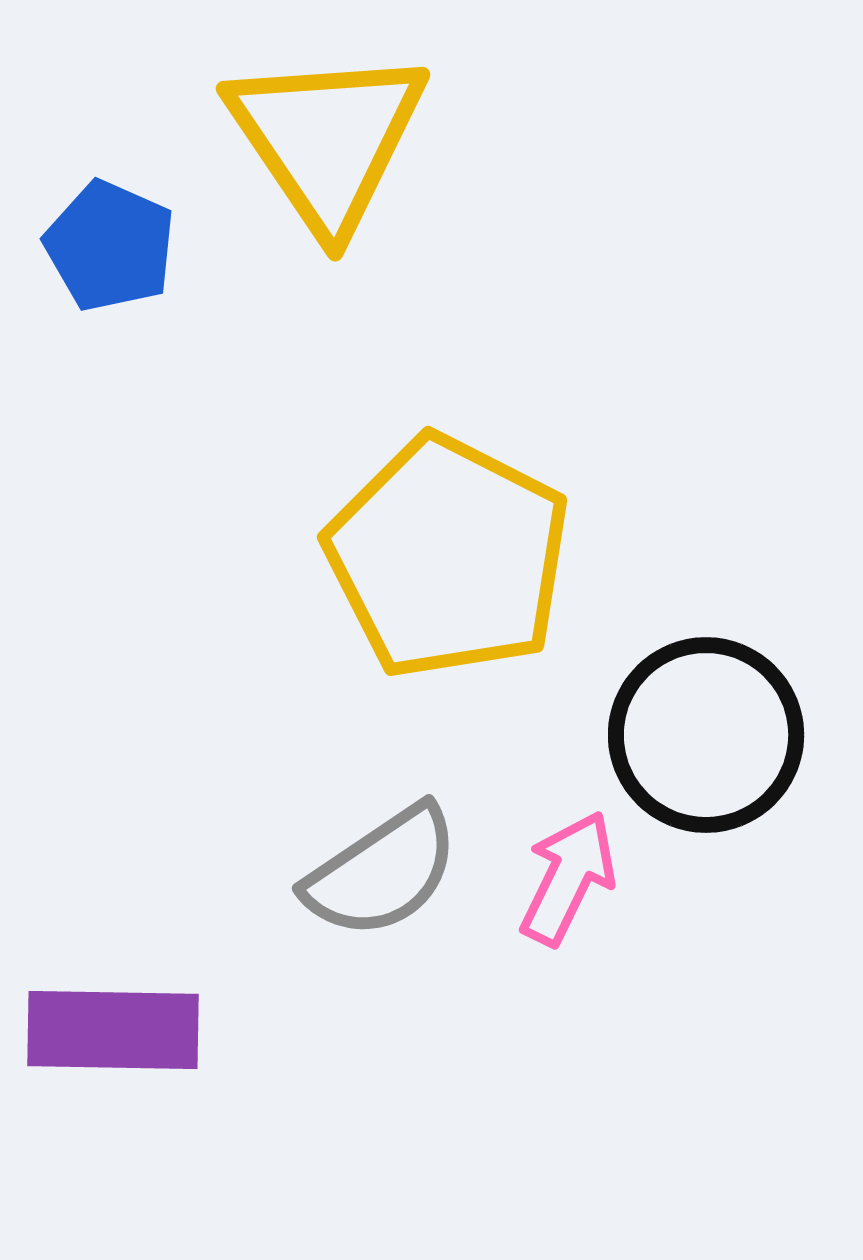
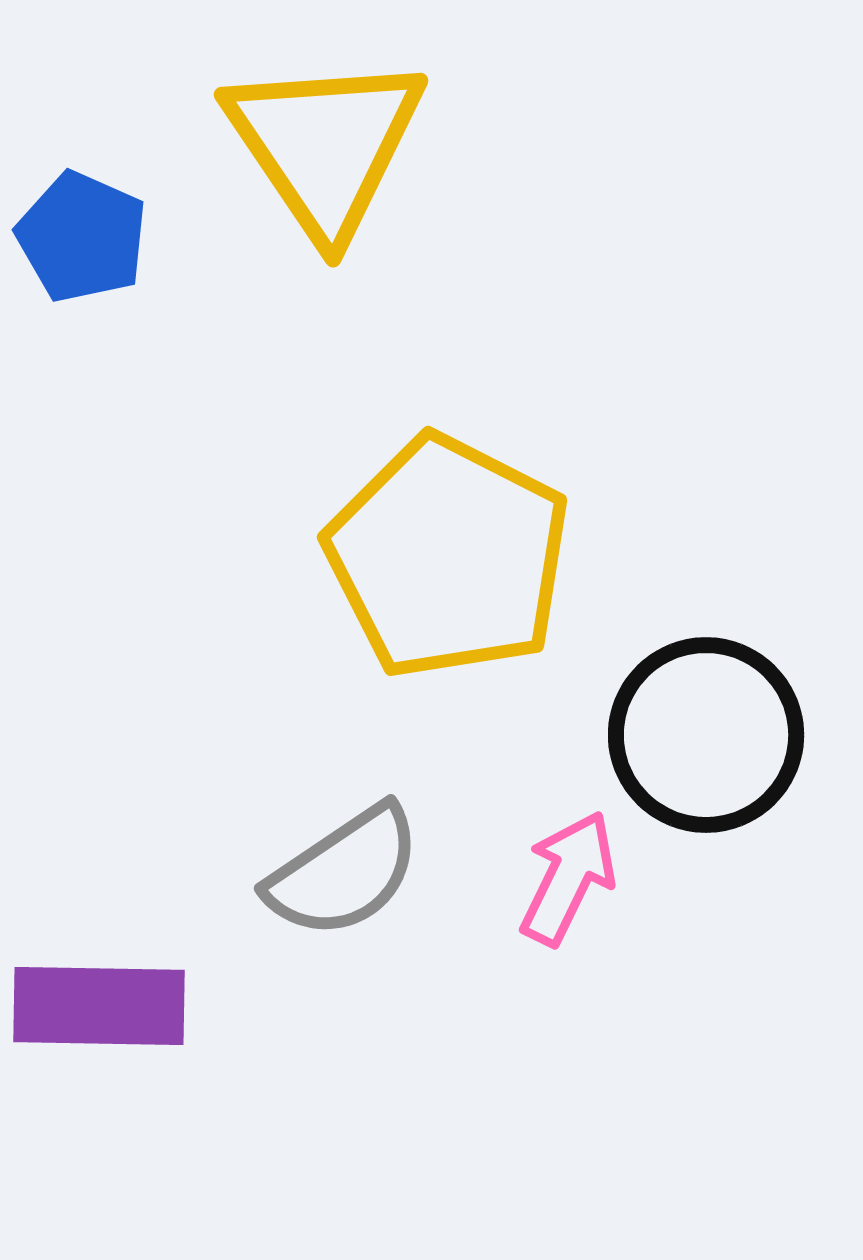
yellow triangle: moved 2 px left, 6 px down
blue pentagon: moved 28 px left, 9 px up
gray semicircle: moved 38 px left
purple rectangle: moved 14 px left, 24 px up
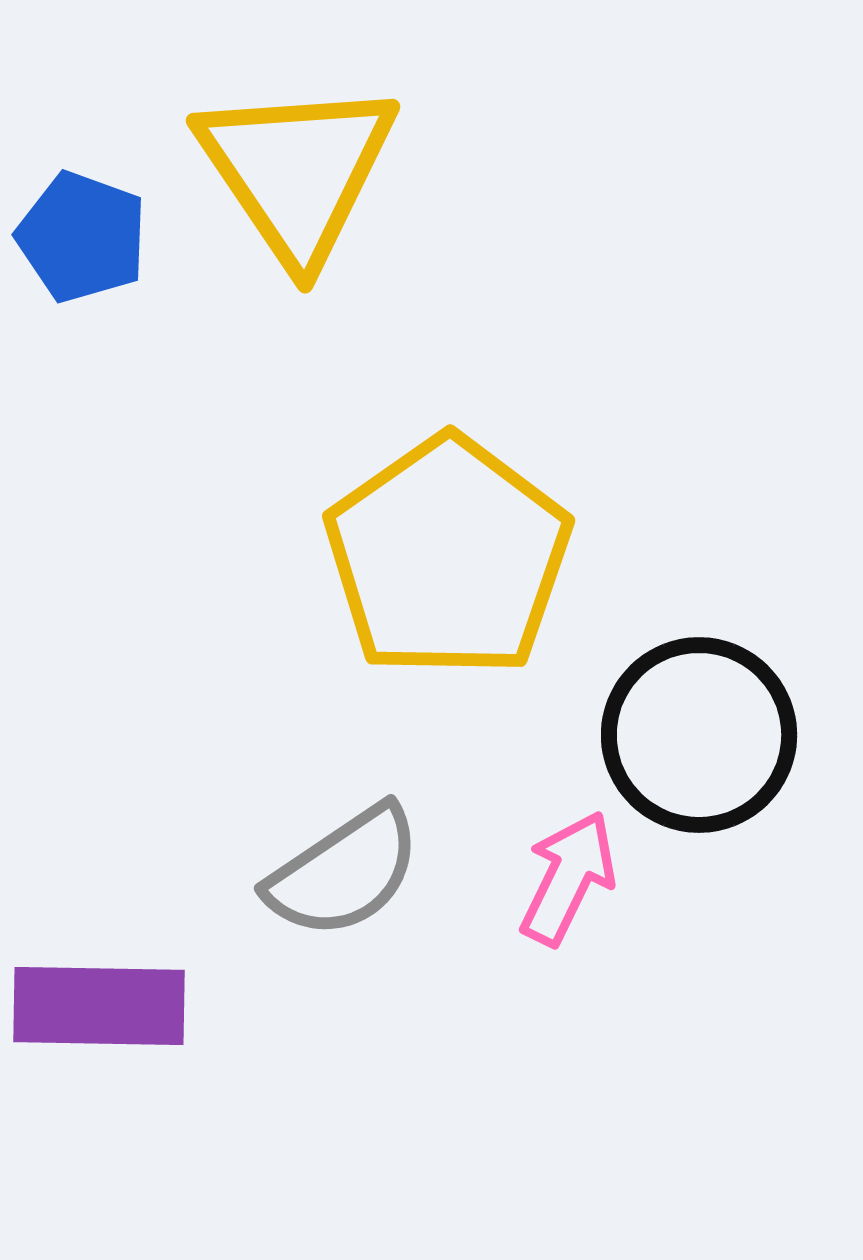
yellow triangle: moved 28 px left, 26 px down
blue pentagon: rotated 4 degrees counterclockwise
yellow pentagon: rotated 10 degrees clockwise
black circle: moved 7 px left
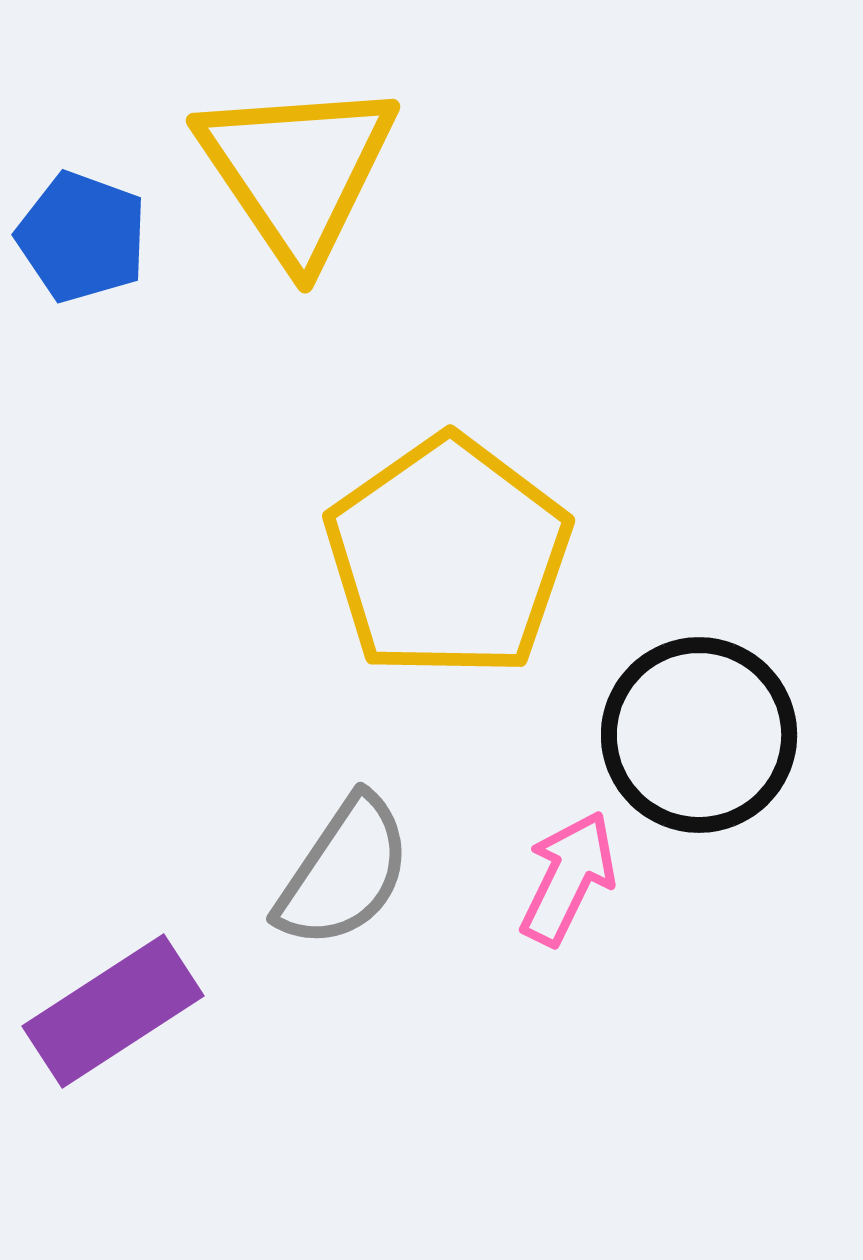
gray semicircle: rotated 22 degrees counterclockwise
purple rectangle: moved 14 px right, 5 px down; rotated 34 degrees counterclockwise
